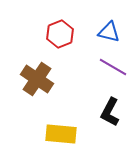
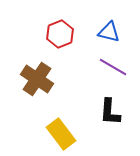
black L-shape: rotated 24 degrees counterclockwise
yellow rectangle: rotated 48 degrees clockwise
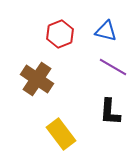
blue triangle: moved 3 px left, 1 px up
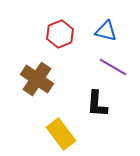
black L-shape: moved 13 px left, 8 px up
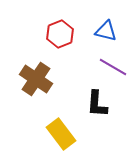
brown cross: moved 1 px left
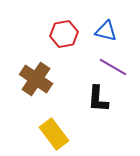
red hexagon: moved 4 px right; rotated 12 degrees clockwise
black L-shape: moved 1 px right, 5 px up
yellow rectangle: moved 7 px left
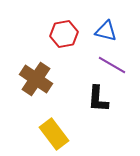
purple line: moved 1 px left, 2 px up
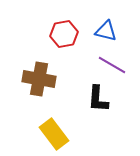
brown cross: moved 3 px right; rotated 24 degrees counterclockwise
